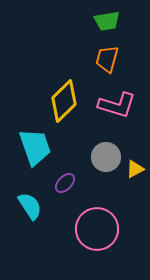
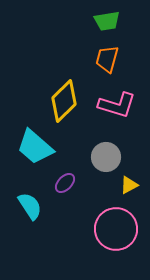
cyan trapezoid: rotated 150 degrees clockwise
yellow triangle: moved 6 px left, 16 px down
pink circle: moved 19 px right
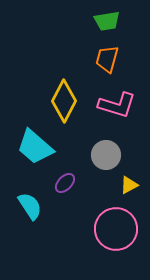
yellow diamond: rotated 18 degrees counterclockwise
gray circle: moved 2 px up
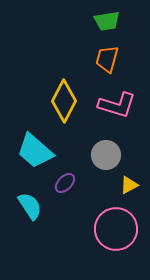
cyan trapezoid: moved 4 px down
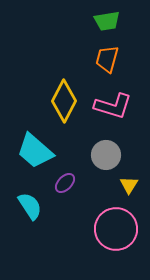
pink L-shape: moved 4 px left, 1 px down
yellow triangle: rotated 30 degrees counterclockwise
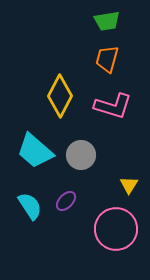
yellow diamond: moved 4 px left, 5 px up
gray circle: moved 25 px left
purple ellipse: moved 1 px right, 18 px down
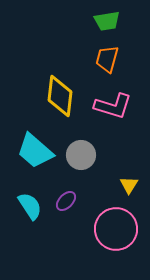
yellow diamond: rotated 21 degrees counterclockwise
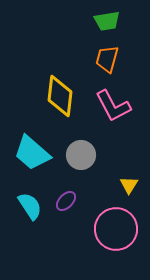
pink L-shape: rotated 45 degrees clockwise
cyan trapezoid: moved 3 px left, 2 px down
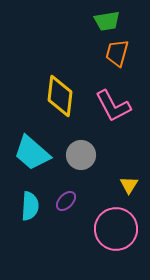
orange trapezoid: moved 10 px right, 6 px up
cyan semicircle: rotated 36 degrees clockwise
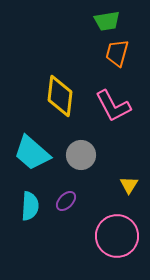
pink circle: moved 1 px right, 7 px down
